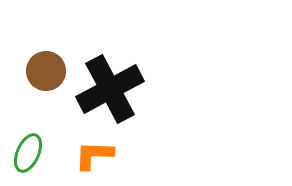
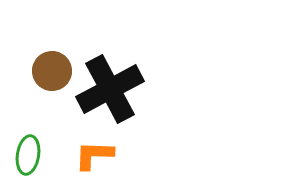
brown circle: moved 6 px right
green ellipse: moved 2 px down; rotated 15 degrees counterclockwise
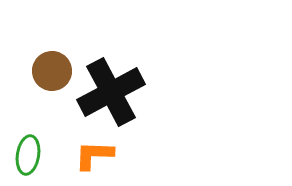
black cross: moved 1 px right, 3 px down
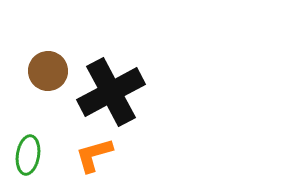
brown circle: moved 4 px left
orange L-shape: rotated 18 degrees counterclockwise
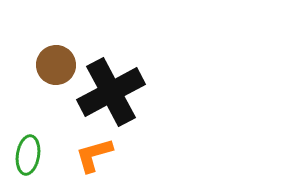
brown circle: moved 8 px right, 6 px up
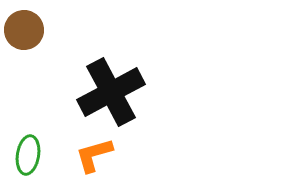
brown circle: moved 32 px left, 35 px up
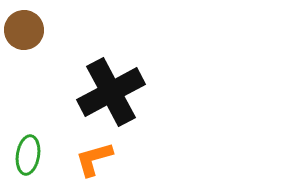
orange L-shape: moved 4 px down
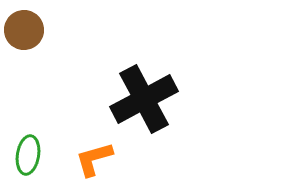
black cross: moved 33 px right, 7 px down
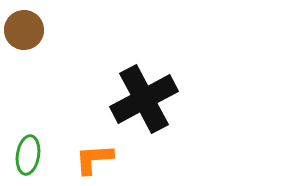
orange L-shape: rotated 12 degrees clockwise
